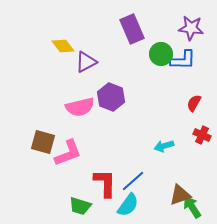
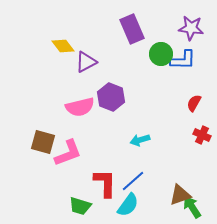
cyan arrow: moved 24 px left, 6 px up
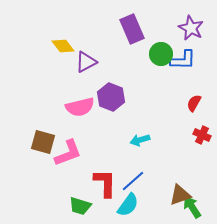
purple star: rotated 20 degrees clockwise
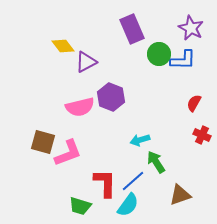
green circle: moved 2 px left
green arrow: moved 36 px left, 45 px up
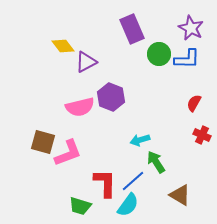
blue L-shape: moved 4 px right, 1 px up
brown triangle: rotated 50 degrees clockwise
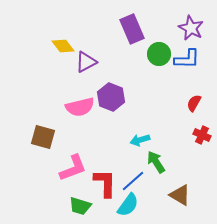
brown square: moved 5 px up
pink L-shape: moved 5 px right, 15 px down
